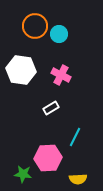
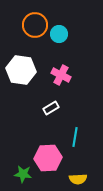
orange circle: moved 1 px up
cyan line: rotated 18 degrees counterclockwise
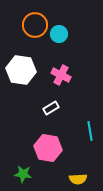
cyan line: moved 15 px right, 6 px up; rotated 18 degrees counterclockwise
pink hexagon: moved 10 px up; rotated 12 degrees clockwise
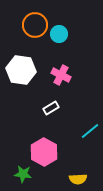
cyan line: rotated 60 degrees clockwise
pink hexagon: moved 4 px left, 4 px down; rotated 20 degrees clockwise
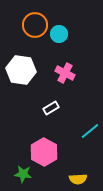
pink cross: moved 4 px right, 2 px up
